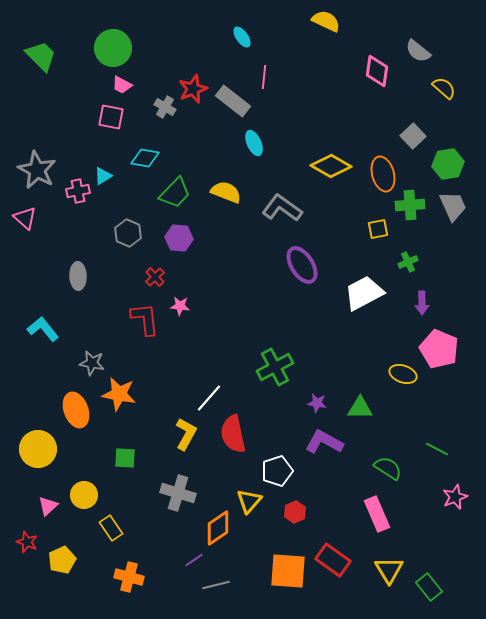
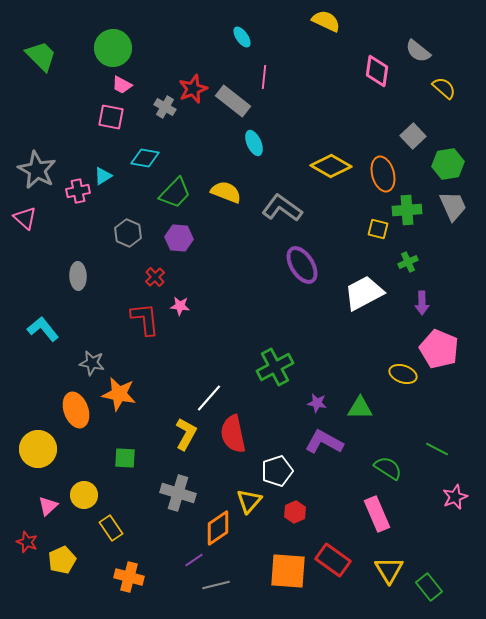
green cross at (410, 205): moved 3 px left, 5 px down
yellow square at (378, 229): rotated 25 degrees clockwise
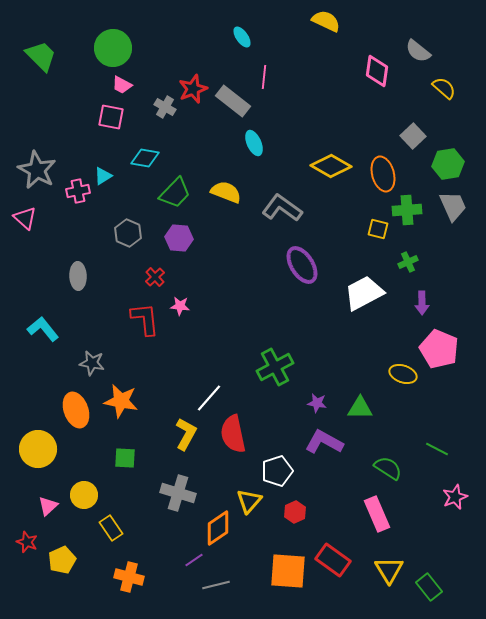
orange star at (119, 394): moved 2 px right, 7 px down
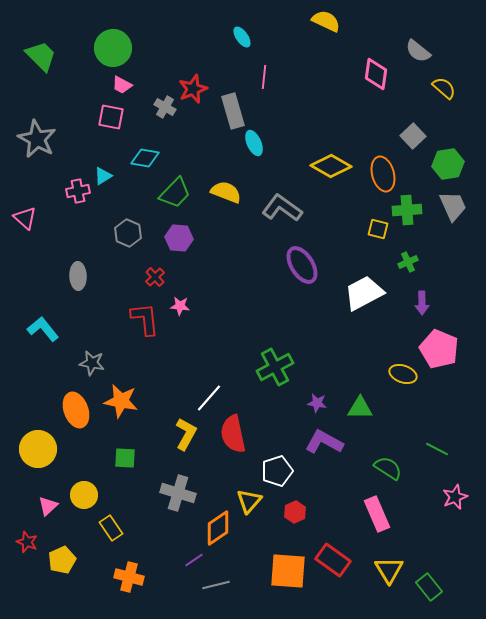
pink diamond at (377, 71): moved 1 px left, 3 px down
gray rectangle at (233, 101): moved 10 px down; rotated 36 degrees clockwise
gray star at (37, 170): moved 31 px up
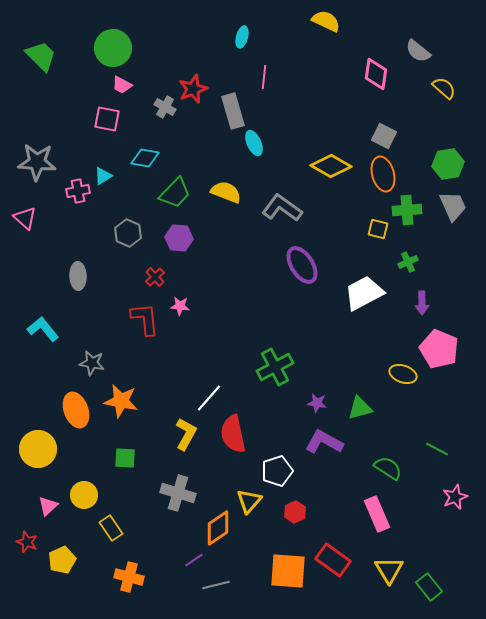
cyan ellipse at (242, 37): rotated 50 degrees clockwise
pink square at (111, 117): moved 4 px left, 2 px down
gray square at (413, 136): moved 29 px left; rotated 20 degrees counterclockwise
gray star at (37, 139): moved 23 px down; rotated 24 degrees counterclockwise
green triangle at (360, 408): rotated 16 degrees counterclockwise
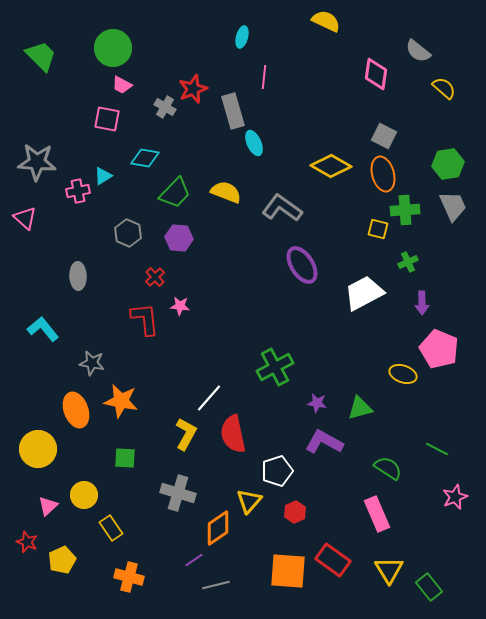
green cross at (407, 210): moved 2 px left
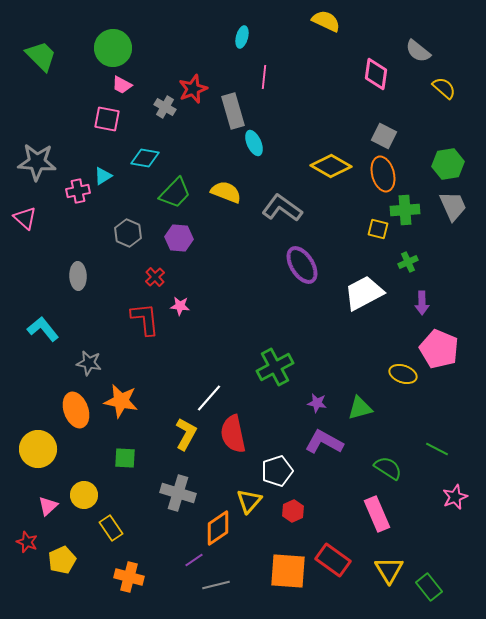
gray star at (92, 363): moved 3 px left
red hexagon at (295, 512): moved 2 px left, 1 px up
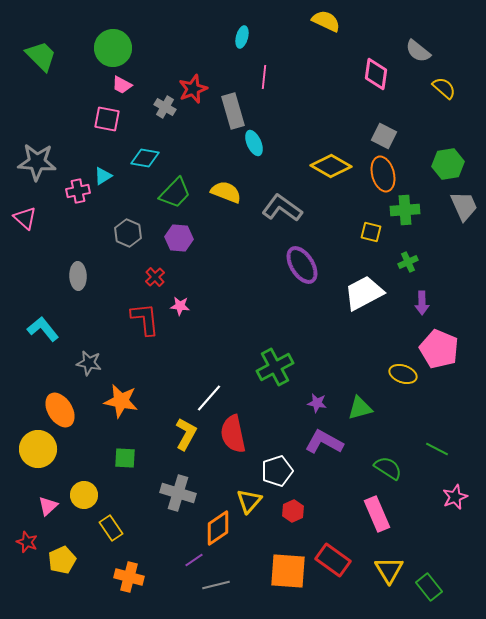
gray trapezoid at (453, 206): moved 11 px right
yellow square at (378, 229): moved 7 px left, 3 px down
orange ellipse at (76, 410): moved 16 px left; rotated 12 degrees counterclockwise
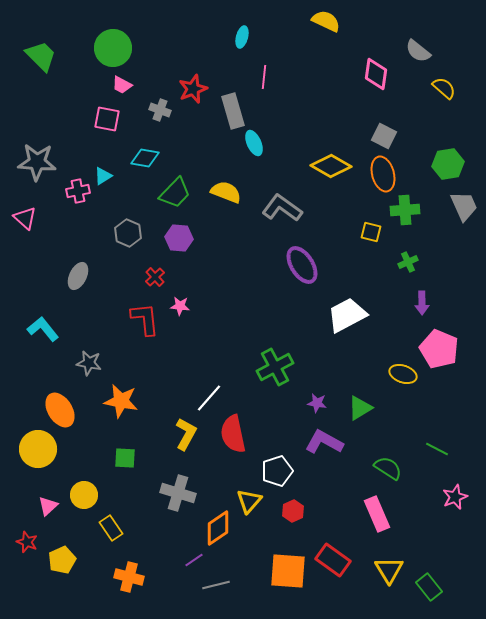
gray cross at (165, 107): moved 5 px left, 3 px down; rotated 10 degrees counterclockwise
gray ellipse at (78, 276): rotated 28 degrees clockwise
white trapezoid at (364, 293): moved 17 px left, 22 px down
green triangle at (360, 408): rotated 16 degrees counterclockwise
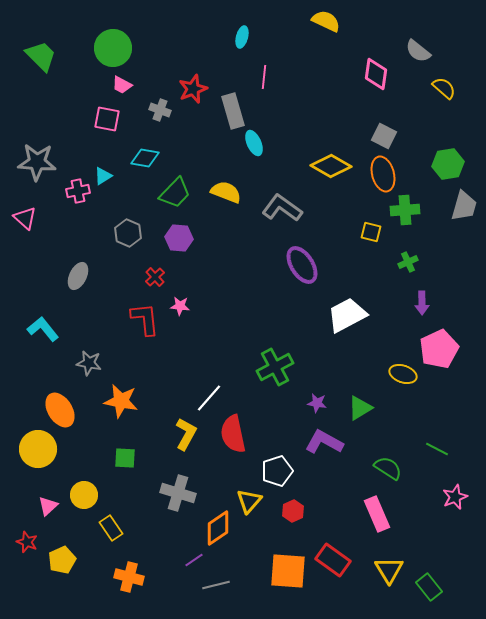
gray trapezoid at (464, 206): rotated 40 degrees clockwise
pink pentagon at (439, 349): rotated 24 degrees clockwise
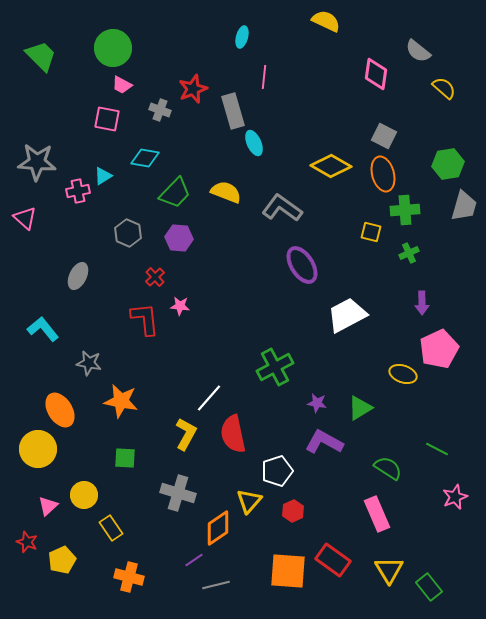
green cross at (408, 262): moved 1 px right, 9 px up
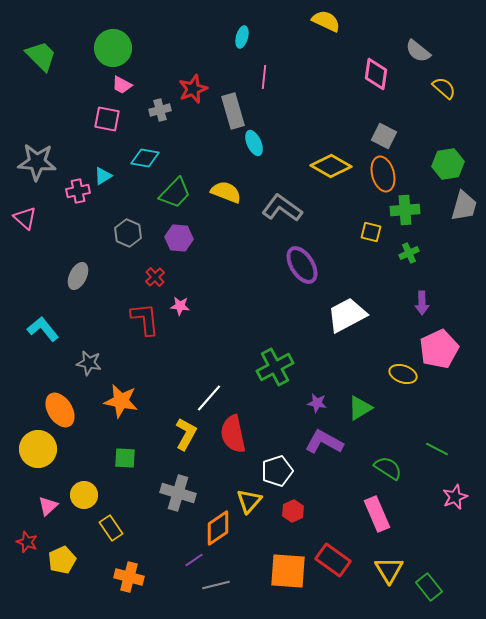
gray cross at (160, 110): rotated 35 degrees counterclockwise
